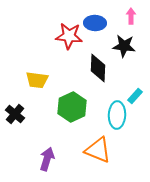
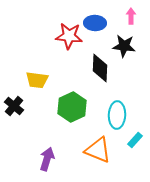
black diamond: moved 2 px right
cyan rectangle: moved 44 px down
black cross: moved 1 px left, 8 px up
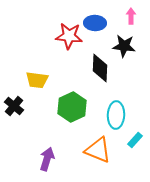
cyan ellipse: moved 1 px left
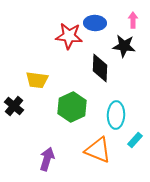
pink arrow: moved 2 px right, 4 px down
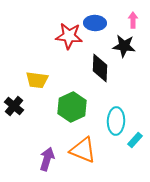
cyan ellipse: moved 6 px down
orange triangle: moved 15 px left
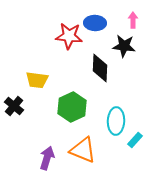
purple arrow: moved 1 px up
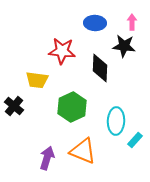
pink arrow: moved 1 px left, 2 px down
red star: moved 7 px left, 15 px down
orange triangle: moved 1 px down
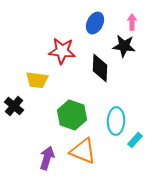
blue ellipse: rotated 65 degrees counterclockwise
green hexagon: moved 8 px down; rotated 16 degrees counterclockwise
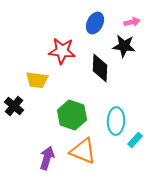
pink arrow: rotated 77 degrees clockwise
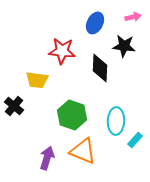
pink arrow: moved 1 px right, 5 px up
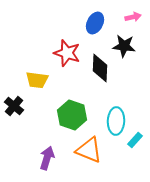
red star: moved 5 px right, 2 px down; rotated 12 degrees clockwise
orange triangle: moved 6 px right, 1 px up
